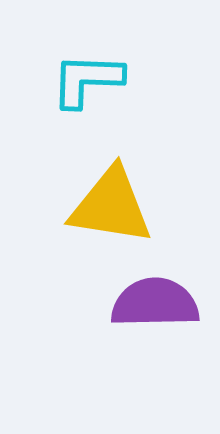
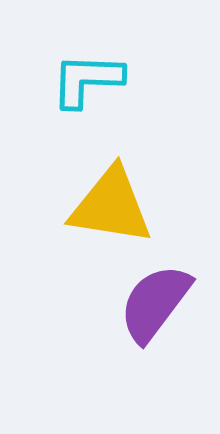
purple semicircle: rotated 52 degrees counterclockwise
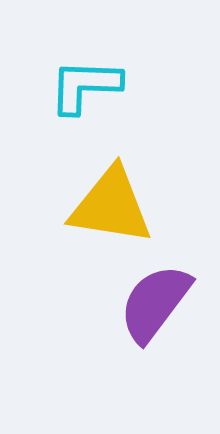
cyan L-shape: moved 2 px left, 6 px down
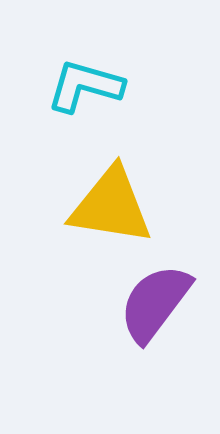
cyan L-shape: rotated 14 degrees clockwise
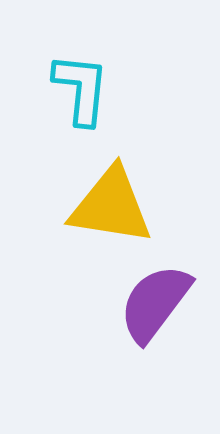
cyan L-shape: moved 4 px left, 3 px down; rotated 80 degrees clockwise
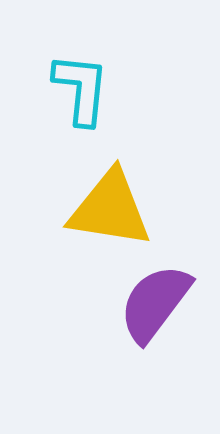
yellow triangle: moved 1 px left, 3 px down
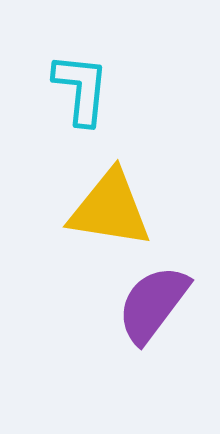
purple semicircle: moved 2 px left, 1 px down
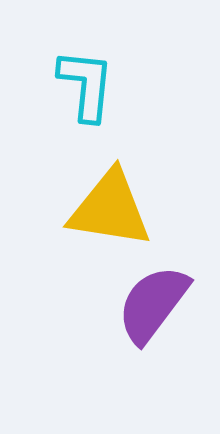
cyan L-shape: moved 5 px right, 4 px up
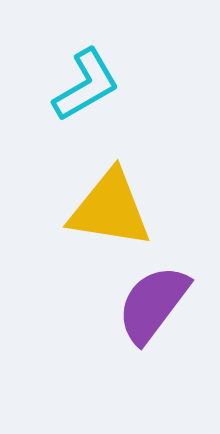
cyan L-shape: rotated 54 degrees clockwise
